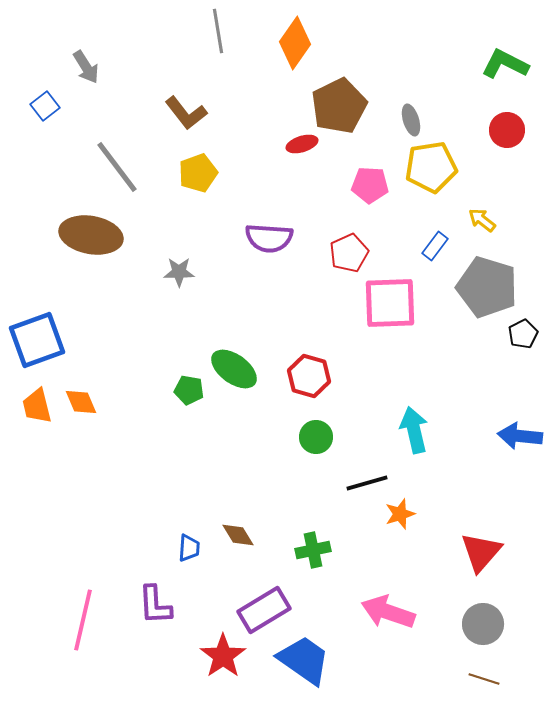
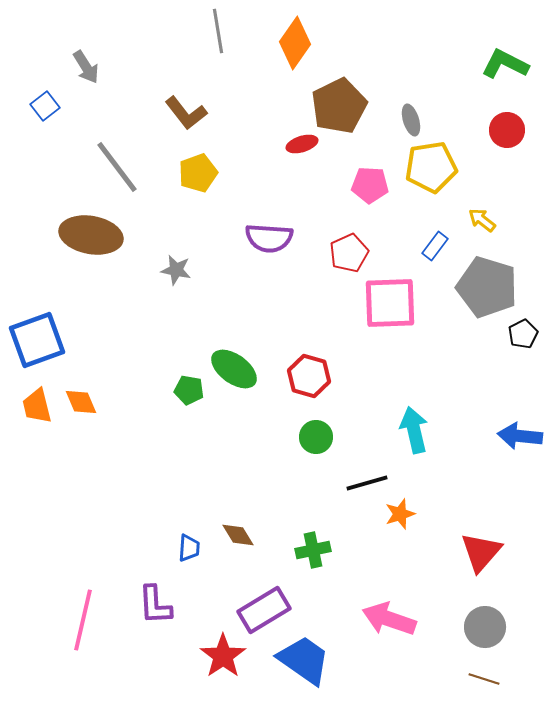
gray star at (179, 272): moved 3 px left, 2 px up; rotated 12 degrees clockwise
pink arrow at (388, 612): moved 1 px right, 7 px down
gray circle at (483, 624): moved 2 px right, 3 px down
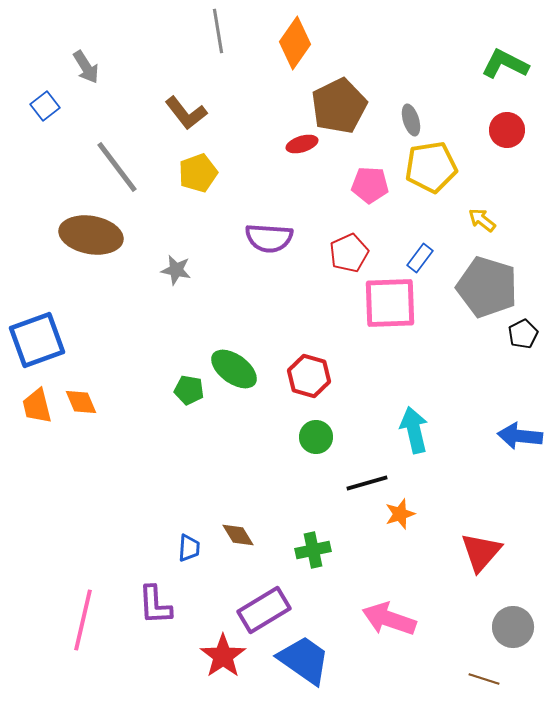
blue rectangle at (435, 246): moved 15 px left, 12 px down
gray circle at (485, 627): moved 28 px right
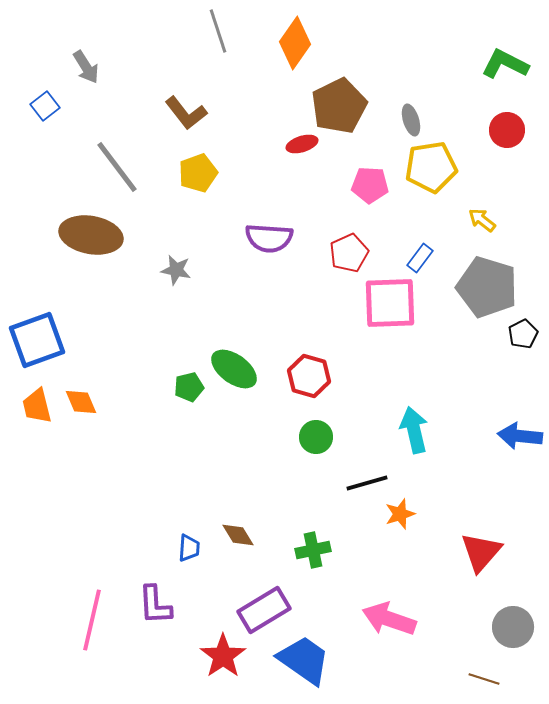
gray line at (218, 31): rotated 9 degrees counterclockwise
green pentagon at (189, 390): moved 3 px up; rotated 24 degrees counterclockwise
pink line at (83, 620): moved 9 px right
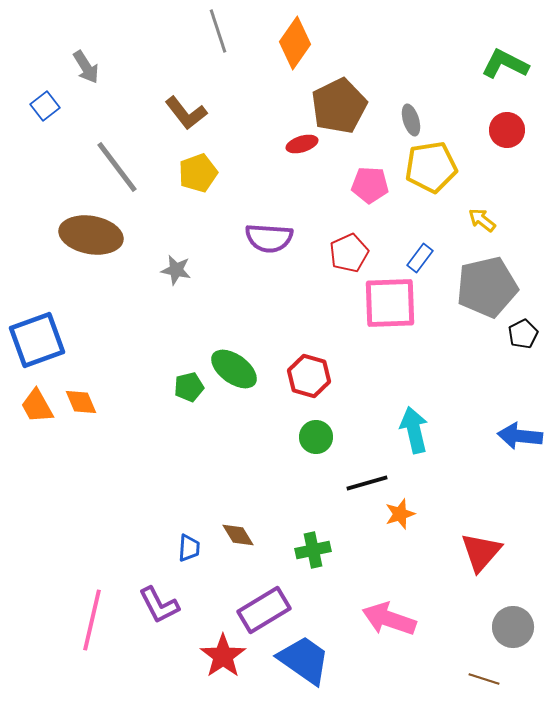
gray pentagon at (487, 287): rotated 30 degrees counterclockwise
orange trapezoid at (37, 406): rotated 15 degrees counterclockwise
purple L-shape at (155, 605): moved 4 px right; rotated 24 degrees counterclockwise
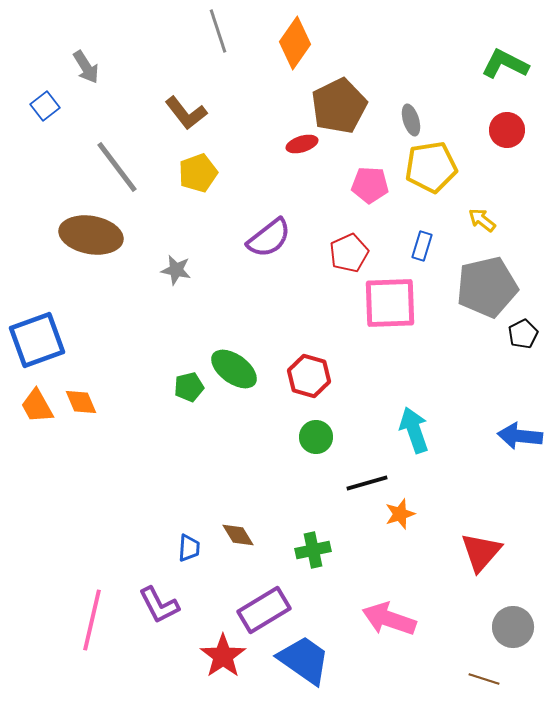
purple semicircle at (269, 238): rotated 42 degrees counterclockwise
blue rectangle at (420, 258): moved 2 px right, 12 px up; rotated 20 degrees counterclockwise
cyan arrow at (414, 430): rotated 6 degrees counterclockwise
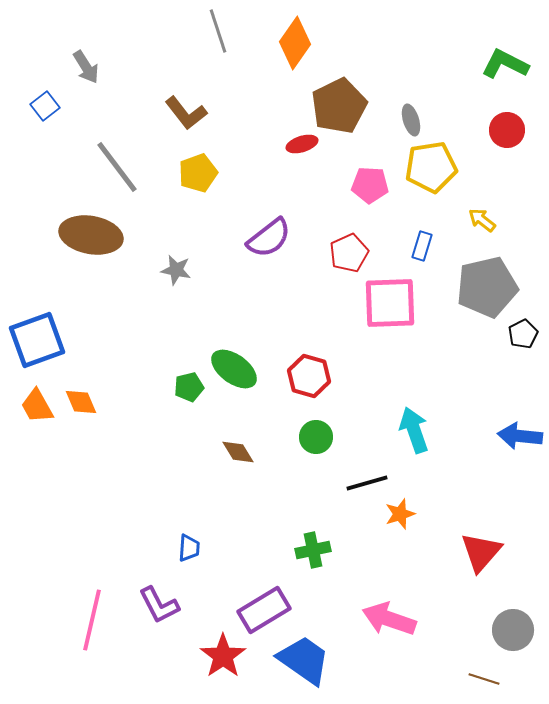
brown diamond at (238, 535): moved 83 px up
gray circle at (513, 627): moved 3 px down
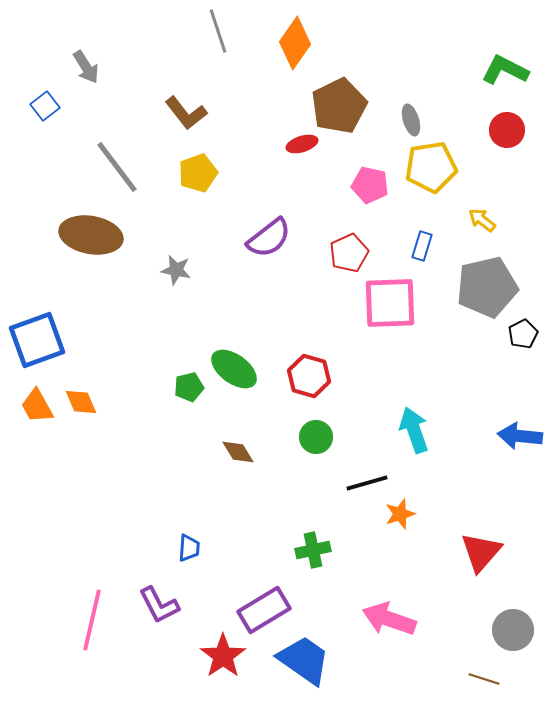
green L-shape at (505, 64): moved 6 px down
pink pentagon at (370, 185): rotated 9 degrees clockwise
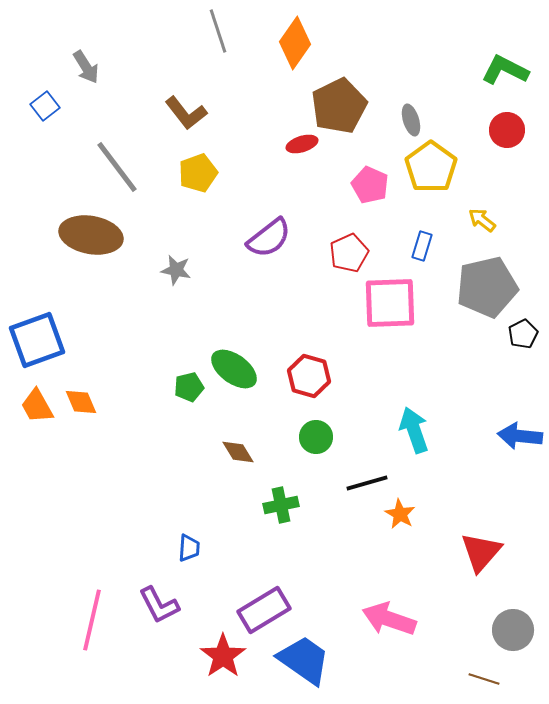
yellow pentagon at (431, 167): rotated 27 degrees counterclockwise
pink pentagon at (370, 185): rotated 12 degrees clockwise
orange star at (400, 514): rotated 24 degrees counterclockwise
green cross at (313, 550): moved 32 px left, 45 px up
